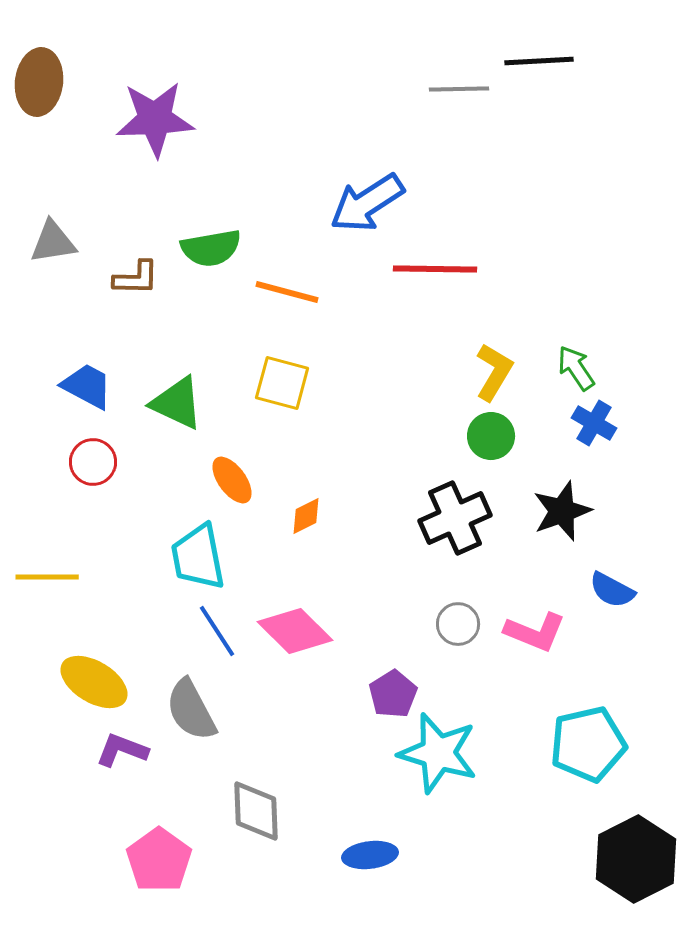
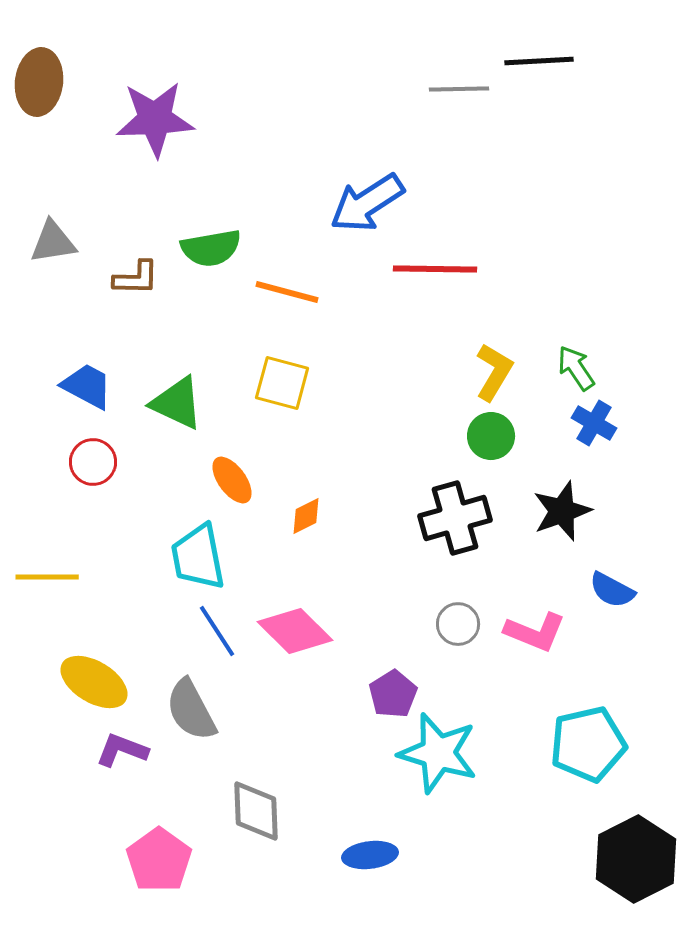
black cross: rotated 8 degrees clockwise
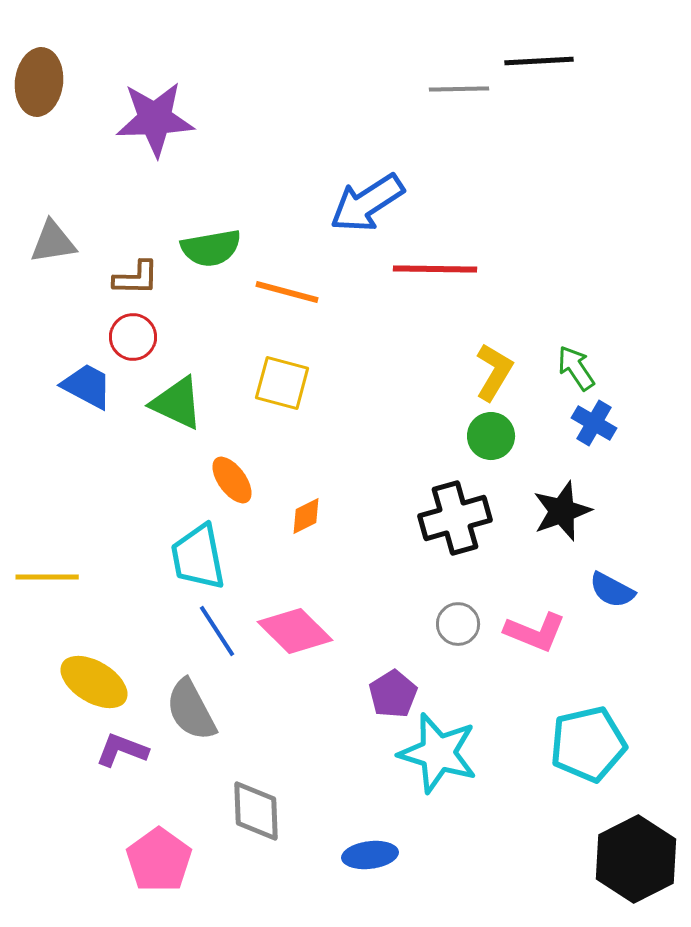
red circle: moved 40 px right, 125 px up
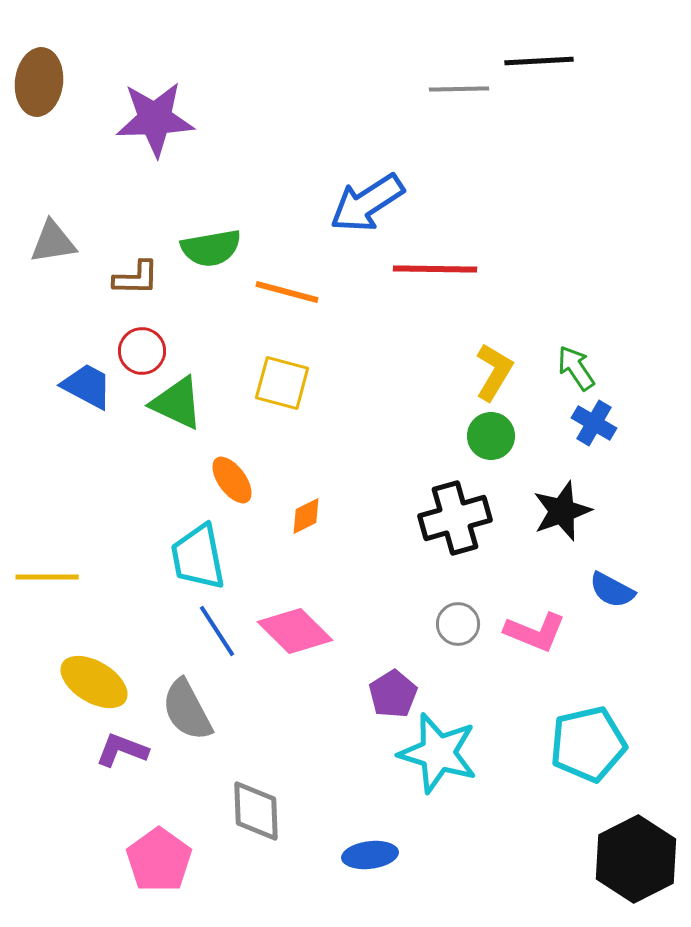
red circle: moved 9 px right, 14 px down
gray semicircle: moved 4 px left
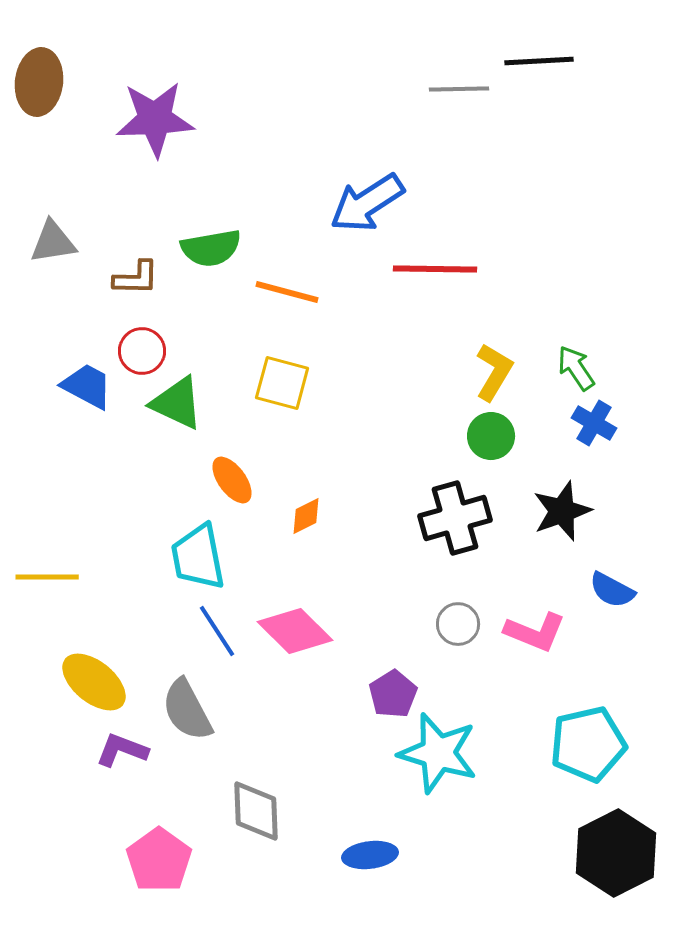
yellow ellipse: rotated 8 degrees clockwise
black hexagon: moved 20 px left, 6 px up
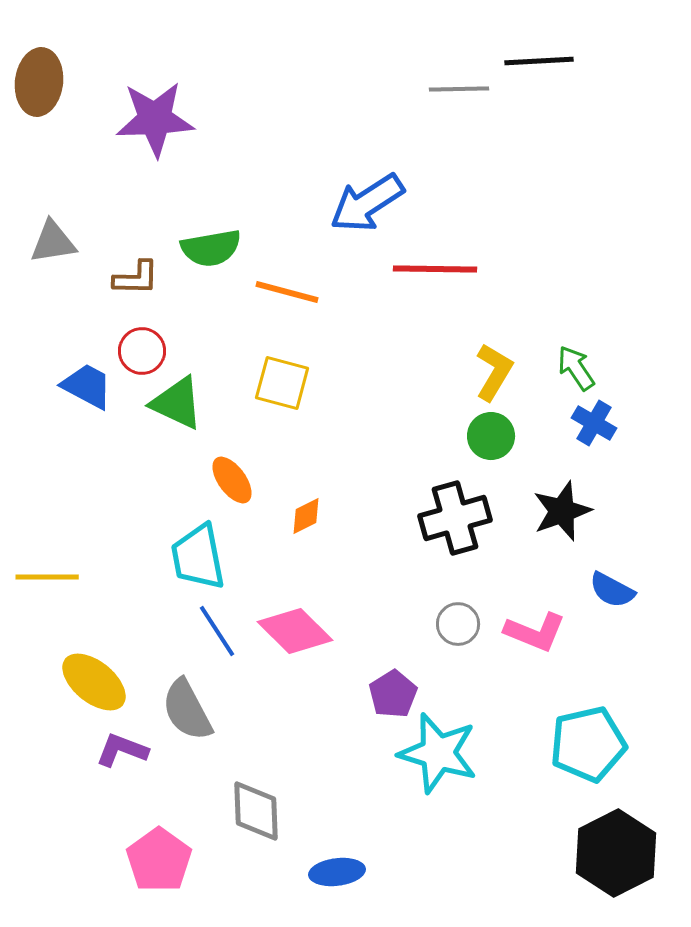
blue ellipse: moved 33 px left, 17 px down
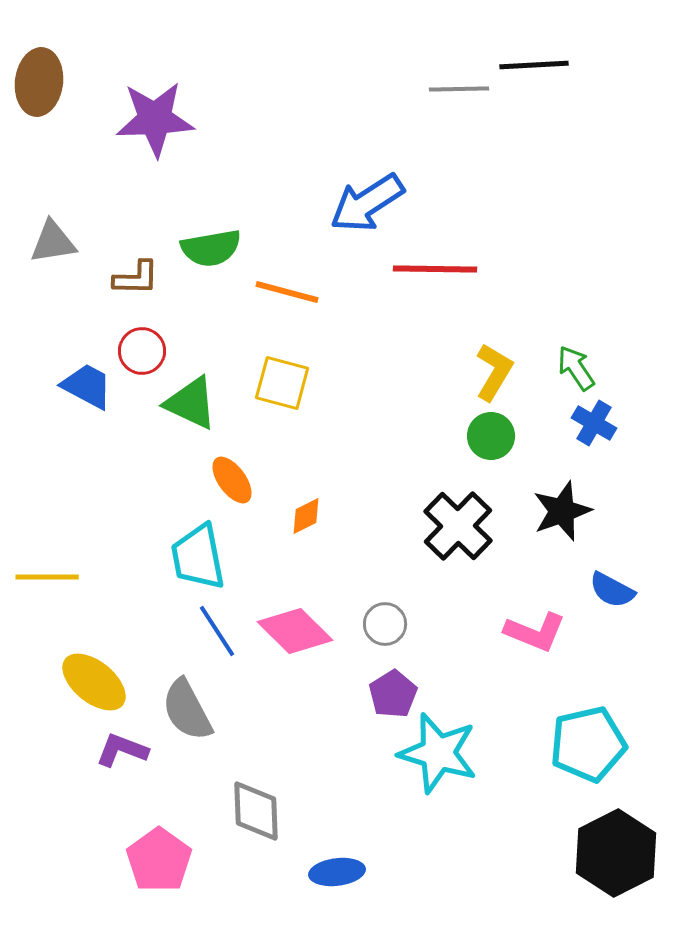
black line: moved 5 px left, 4 px down
green triangle: moved 14 px right
black cross: moved 3 px right, 8 px down; rotated 30 degrees counterclockwise
gray circle: moved 73 px left
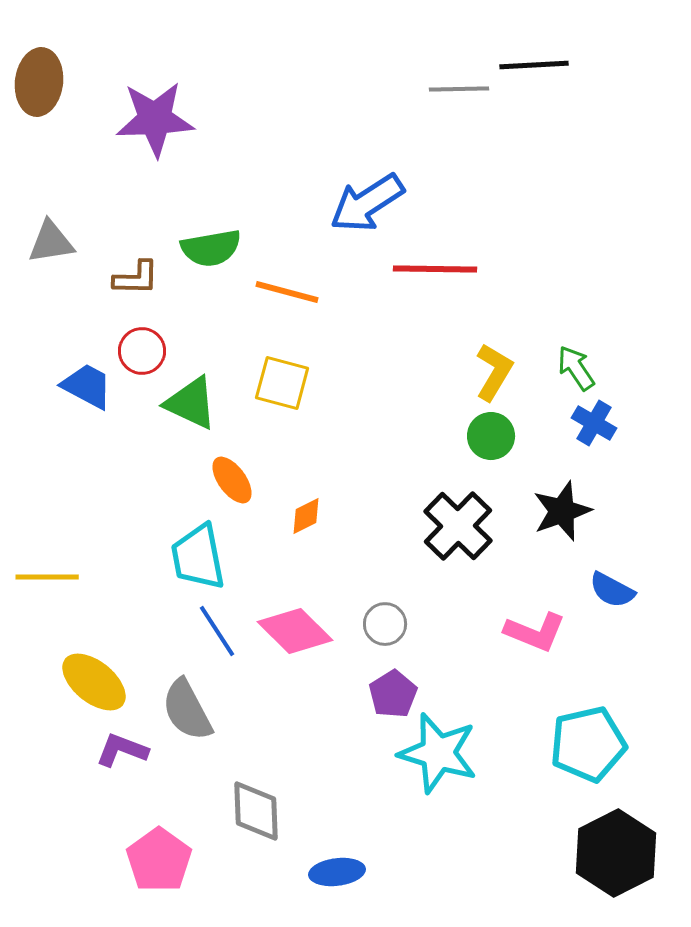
gray triangle: moved 2 px left
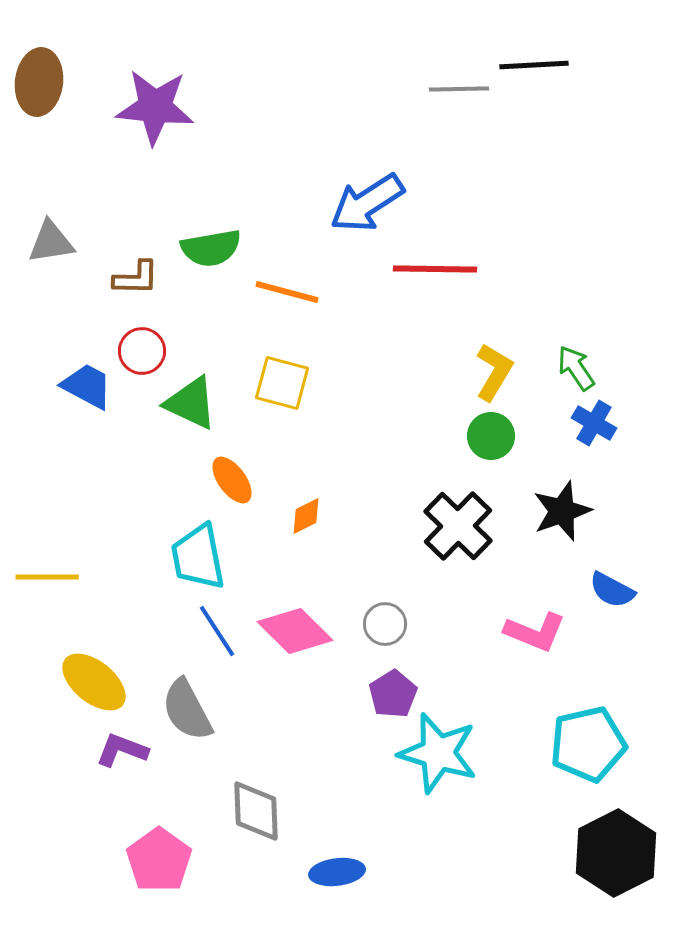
purple star: moved 12 px up; rotated 8 degrees clockwise
